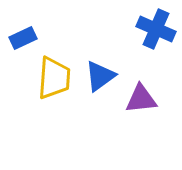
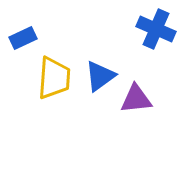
purple triangle: moved 5 px left
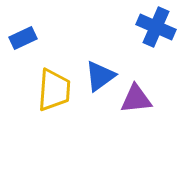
blue cross: moved 2 px up
yellow trapezoid: moved 12 px down
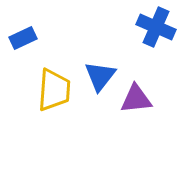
blue triangle: rotated 16 degrees counterclockwise
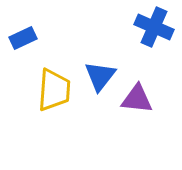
blue cross: moved 2 px left
purple triangle: moved 1 px right; rotated 12 degrees clockwise
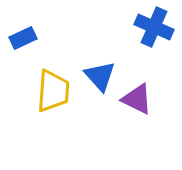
blue triangle: rotated 20 degrees counterclockwise
yellow trapezoid: moved 1 px left, 1 px down
purple triangle: rotated 20 degrees clockwise
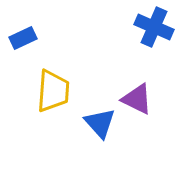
blue triangle: moved 47 px down
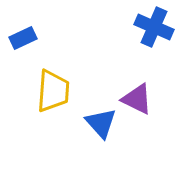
blue triangle: moved 1 px right
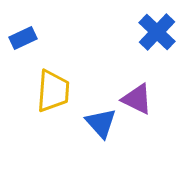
blue cross: moved 3 px right, 5 px down; rotated 21 degrees clockwise
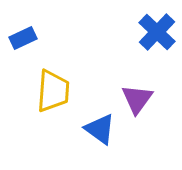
purple triangle: rotated 40 degrees clockwise
blue triangle: moved 1 px left, 6 px down; rotated 12 degrees counterclockwise
